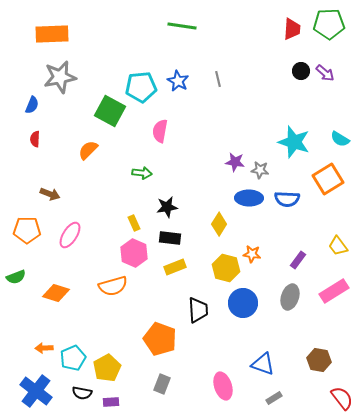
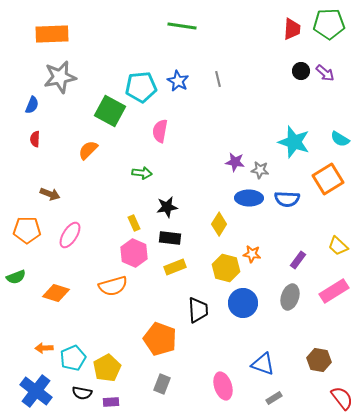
yellow trapezoid at (338, 246): rotated 10 degrees counterclockwise
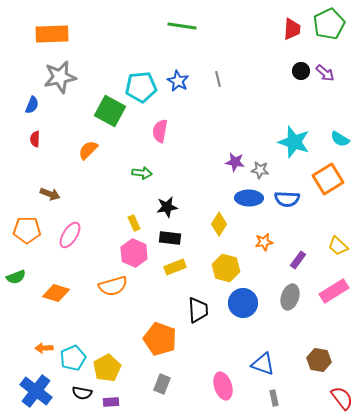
green pentagon at (329, 24): rotated 24 degrees counterclockwise
orange star at (252, 254): moved 12 px right, 12 px up; rotated 18 degrees counterclockwise
gray rectangle at (274, 398): rotated 70 degrees counterclockwise
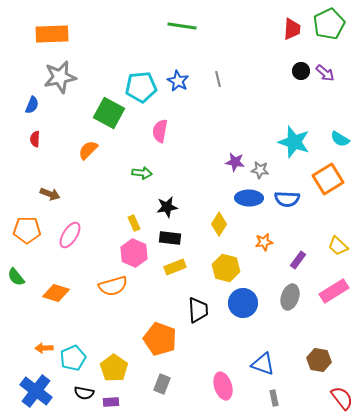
green square at (110, 111): moved 1 px left, 2 px down
green semicircle at (16, 277): rotated 72 degrees clockwise
yellow pentagon at (107, 368): moved 7 px right; rotated 8 degrees counterclockwise
black semicircle at (82, 393): moved 2 px right
